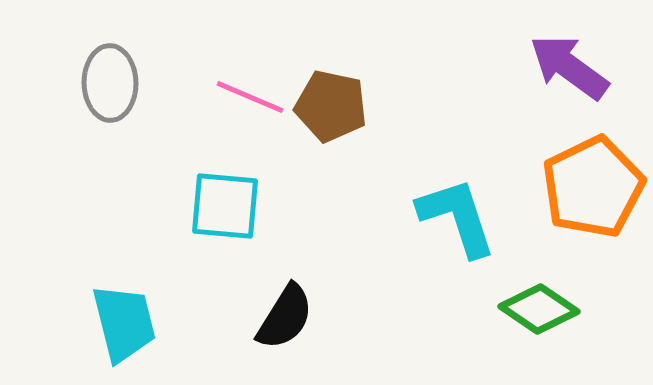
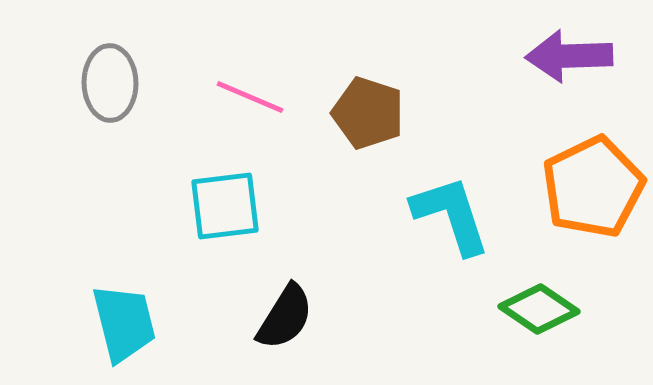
purple arrow: moved 11 px up; rotated 38 degrees counterclockwise
brown pentagon: moved 37 px right, 7 px down; rotated 6 degrees clockwise
cyan square: rotated 12 degrees counterclockwise
cyan L-shape: moved 6 px left, 2 px up
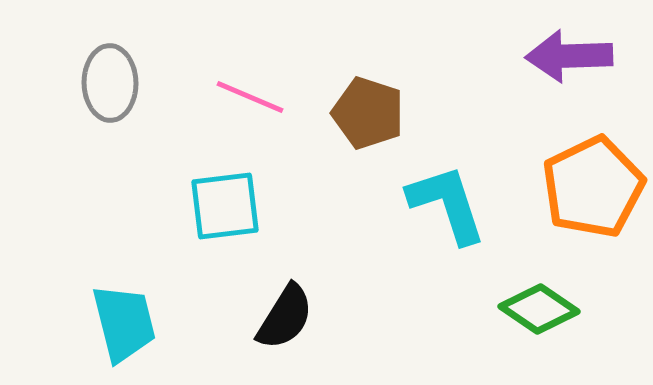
cyan L-shape: moved 4 px left, 11 px up
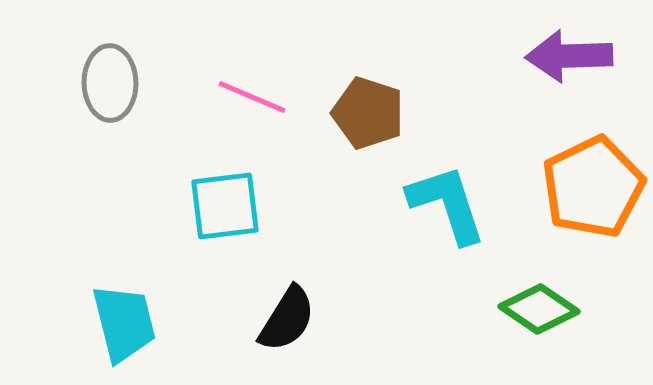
pink line: moved 2 px right
black semicircle: moved 2 px right, 2 px down
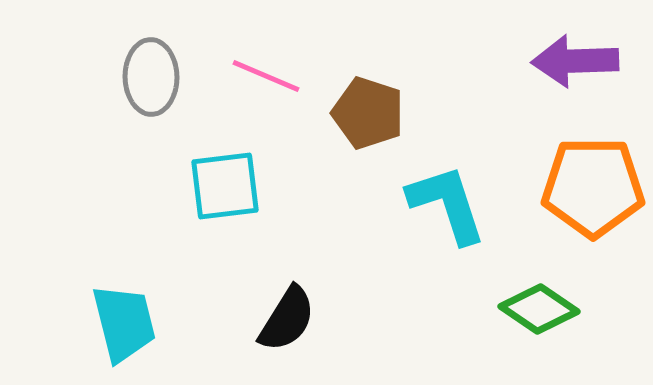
purple arrow: moved 6 px right, 5 px down
gray ellipse: moved 41 px right, 6 px up
pink line: moved 14 px right, 21 px up
orange pentagon: rotated 26 degrees clockwise
cyan square: moved 20 px up
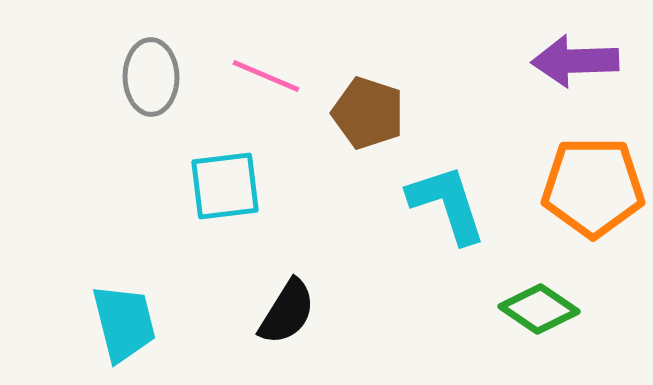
black semicircle: moved 7 px up
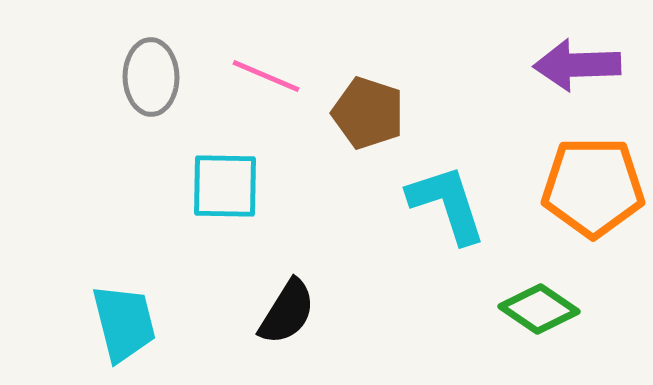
purple arrow: moved 2 px right, 4 px down
cyan square: rotated 8 degrees clockwise
